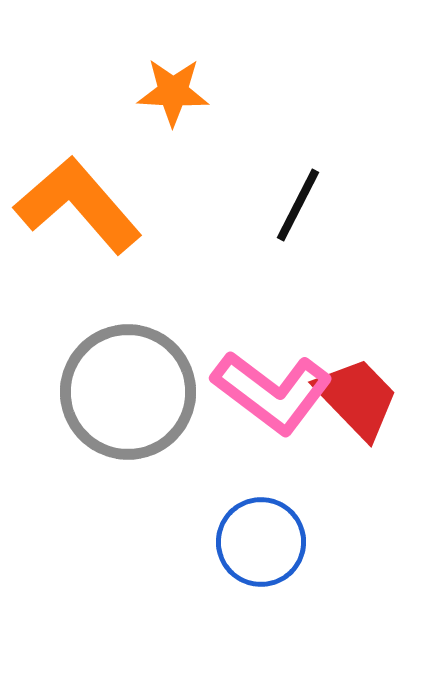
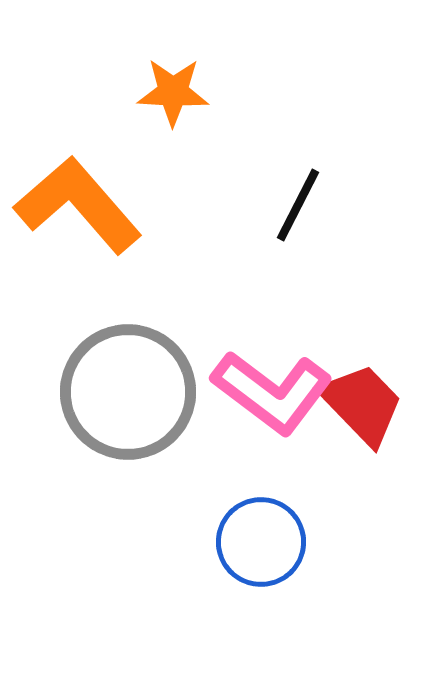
red trapezoid: moved 5 px right, 6 px down
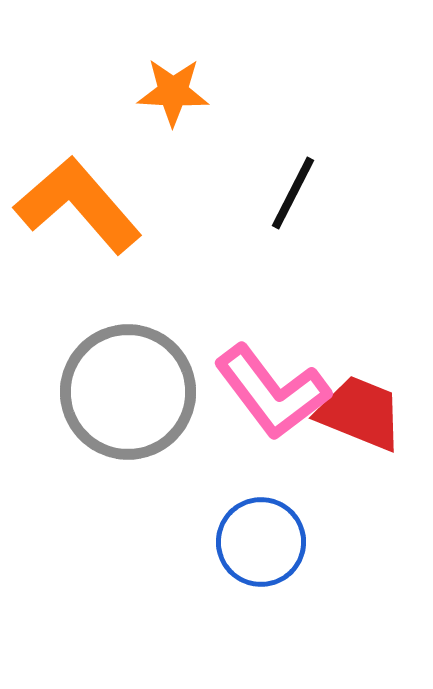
black line: moved 5 px left, 12 px up
pink L-shape: rotated 16 degrees clockwise
red trapezoid: moved 2 px left, 9 px down; rotated 24 degrees counterclockwise
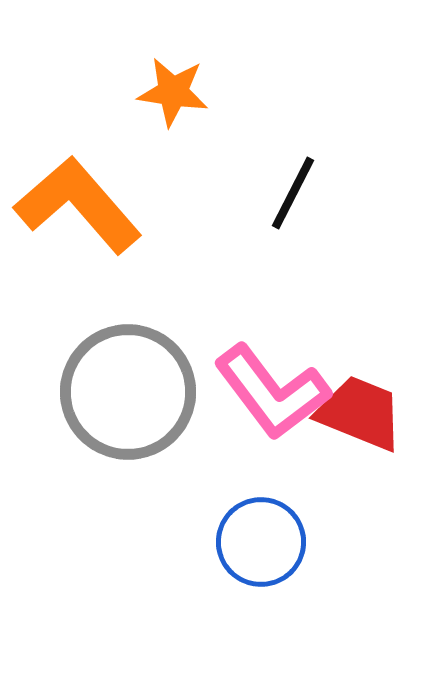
orange star: rotated 6 degrees clockwise
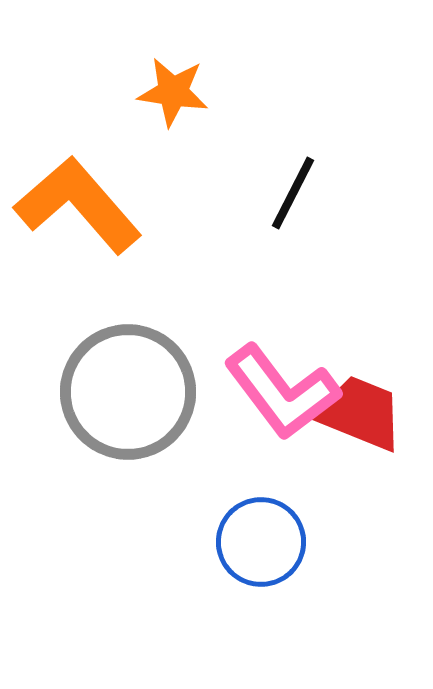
pink L-shape: moved 10 px right
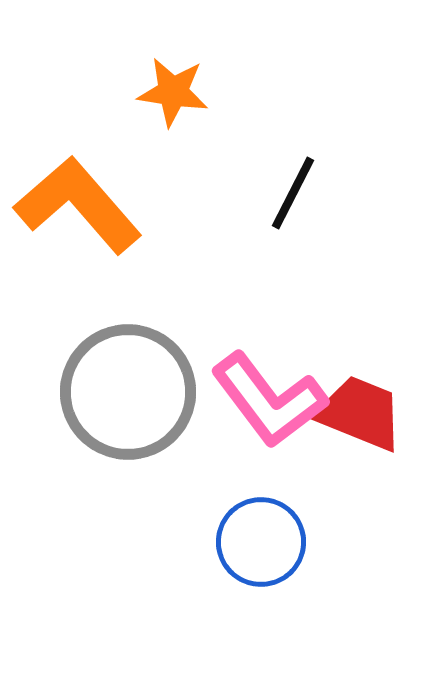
pink L-shape: moved 13 px left, 8 px down
